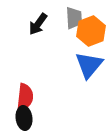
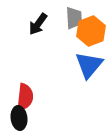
black ellipse: moved 5 px left
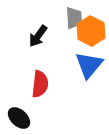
black arrow: moved 12 px down
orange hexagon: rotated 12 degrees counterclockwise
red semicircle: moved 15 px right, 13 px up
black ellipse: rotated 40 degrees counterclockwise
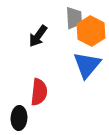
blue triangle: moved 2 px left
red semicircle: moved 1 px left, 8 px down
black ellipse: rotated 50 degrees clockwise
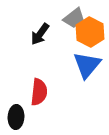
gray trapezoid: rotated 55 degrees clockwise
orange hexagon: moved 1 px left, 1 px down
black arrow: moved 2 px right, 2 px up
black ellipse: moved 3 px left, 1 px up
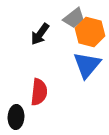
orange hexagon: rotated 12 degrees counterclockwise
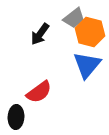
red semicircle: rotated 48 degrees clockwise
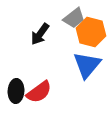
orange hexagon: moved 1 px right
black ellipse: moved 26 px up
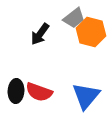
blue triangle: moved 1 px left, 31 px down
red semicircle: rotated 56 degrees clockwise
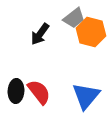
red semicircle: rotated 148 degrees counterclockwise
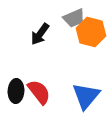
gray trapezoid: rotated 15 degrees clockwise
